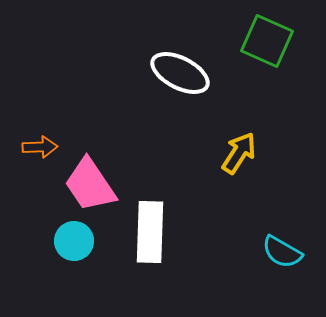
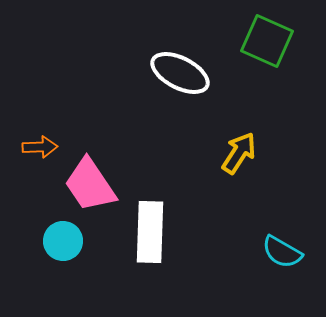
cyan circle: moved 11 px left
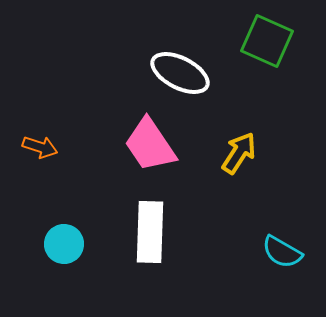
orange arrow: rotated 20 degrees clockwise
pink trapezoid: moved 60 px right, 40 px up
cyan circle: moved 1 px right, 3 px down
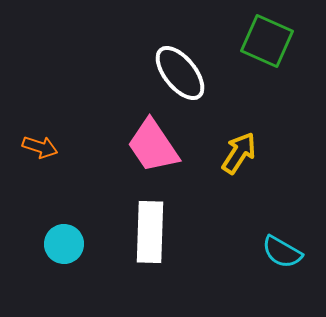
white ellipse: rotated 24 degrees clockwise
pink trapezoid: moved 3 px right, 1 px down
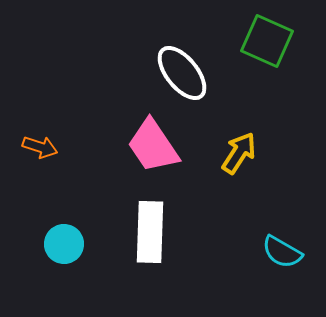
white ellipse: moved 2 px right
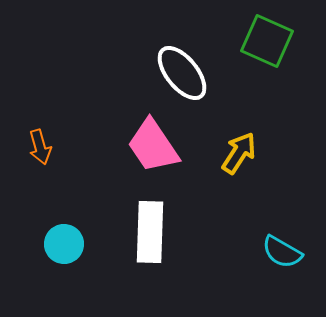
orange arrow: rotated 56 degrees clockwise
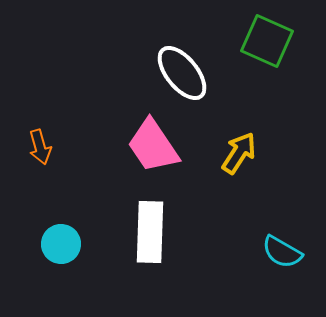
cyan circle: moved 3 px left
